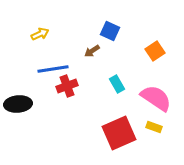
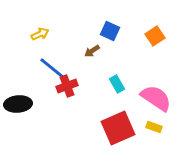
orange square: moved 15 px up
blue line: rotated 48 degrees clockwise
red square: moved 1 px left, 5 px up
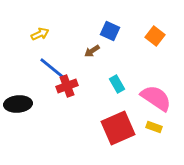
orange square: rotated 18 degrees counterclockwise
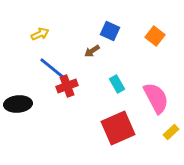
pink semicircle: rotated 28 degrees clockwise
yellow rectangle: moved 17 px right, 5 px down; rotated 63 degrees counterclockwise
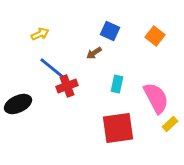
brown arrow: moved 2 px right, 2 px down
cyan rectangle: rotated 42 degrees clockwise
black ellipse: rotated 20 degrees counterclockwise
red square: rotated 16 degrees clockwise
yellow rectangle: moved 1 px left, 8 px up
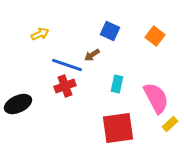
brown arrow: moved 2 px left, 2 px down
blue line: moved 14 px right, 4 px up; rotated 20 degrees counterclockwise
red cross: moved 2 px left
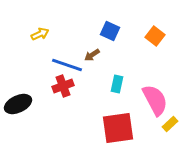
red cross: moved 2 px left
pink semicircle: moved 1 px left, 2 px down
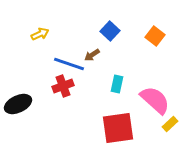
blue square: rotated 18 degrees clockwise
blue line: moved 2 px right, 1 px up
pink semicircle: rotated 20 degrees counterclockwise
